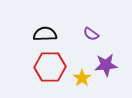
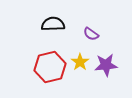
black semicircle: moved 8 px right, 10 px up
red hexagon: rotated 12 degrees counterclockwise
yellow star: moved 2 px left, 16 px up
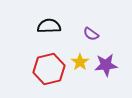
black semicircle: moved 4 px left, 2 px down
red hexagon: moved 1 px left, 2 px down
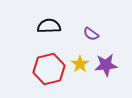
yellow star: moved 2 px down
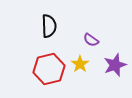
black semicircle: rotated 90 degrees clockwise
purple semicircle: moved 6 px down
purple star: moved 9 px right; rotated 15 degrees counterclockwise
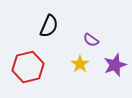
black semicircle: rotated 25 degrees clockwise
red hexagon: moved 21 px left, 2 px up
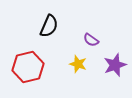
yellow star: moved 2 px left; rotated 18 degrees counterclockwise
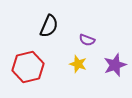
purple semicircle: moved 4 px left; rotated 14 degrees counterclockwise
